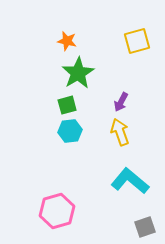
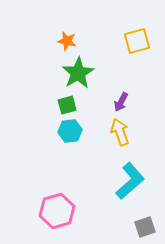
cyan L-shape: rotated 99 degrees clockwise
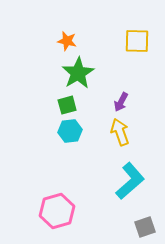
yellow square: rotated 16 degrees clockwise
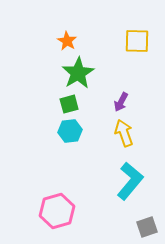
orange star: rotated 18 degrees clockwise
green square: moved 2 px right, 1 px up
yellow arrow: moved 4 px right, 1 px down
cyan L-shape: rotated 9 degrees counterclockwise
gray square: moved 2 px right
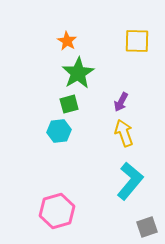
cyan hexagon: moved 11 px left
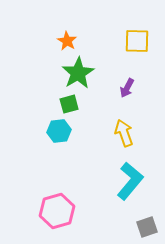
purple arrow: moved 6 px right, 14 px up
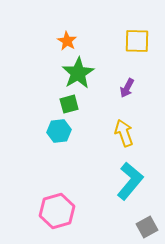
gray square: rotated 10 degrees counterclockwise
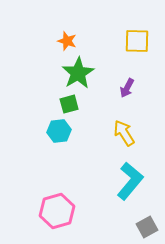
orange star: rotated 12 degrees counterclockwise
yellow arrow: rotated 12 degrees counterclockwise
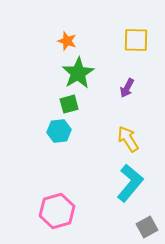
yellow square: moved 1 px left, 1 px up
yellow arrow: moved 4 px right, 6 px down
cyan L-shape: moved 2 px down
